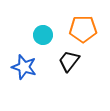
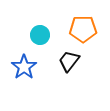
cyan circle: moved 3 px left
blue star: rotated 20 degrees clockwise
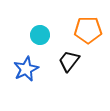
orange pentagon: moved 5 px right, 1 px down
blue star: moved 2 px right, 2 px down; rotated 10 degrees clockwise
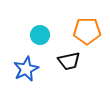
orange pentagon: moved 1 px left, 1 px down
black trapezoid: rotated 140 degrees counterclockwise
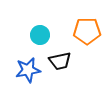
black trapezoid: moved 9 px left
blue star: moved 2 px right, 1 px down; rotated 15 degrees clockwise
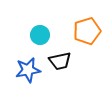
orange pentagon: rotated 16 degrees counterclockwise
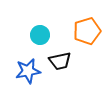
blue star: moved 1 px down
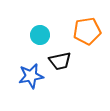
orange pentagon: rotated 8 degrees clockwise
blue star: moved 3 px right, 5 px down
